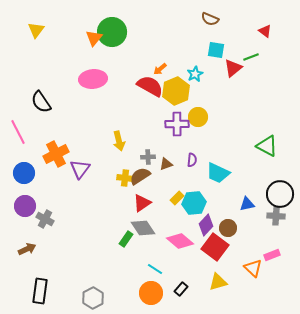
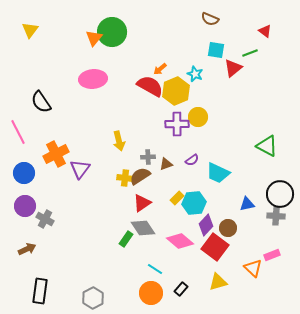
yellow triangle at (36, 30): moved 6 px left
green line at (251, 57): moved 1 px left, 4 px up
cyan star at (195, 74): rotated 21 degrees counterclockwise
purple semicircle at (192, 160): rotated 48 degrees clockwise
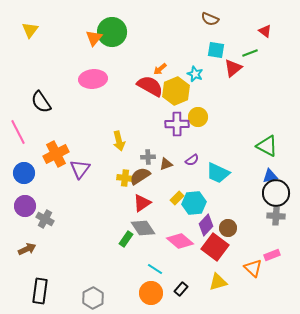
black circle at (280, 194): moved 4 px left, 1 px up
blue triangle at (247, 204): moved 23 px right, 28 px up
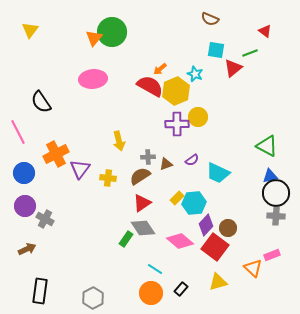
yellow cross at (125, 178): moved 17 px left
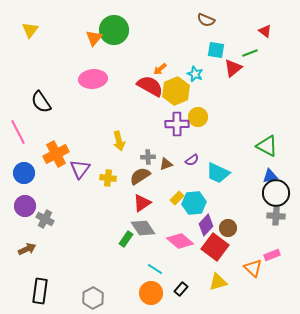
brown semicircle at (210, 19): moved 4 px left, 1 px down
green circle at (112, 32): moved 2 px right, 2 px up
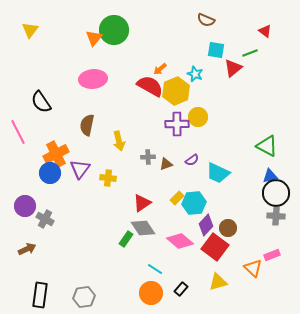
blue circle at (24, 173): moved 26 px right
brown semicircle at (140, 176): moved 53 px left, 51 px up; rotated 45 degrees counterclockwise
black rectangle at (40, 291): moved 4 px down
gray hexagon at (93, 298): moved 9 px left, 1 px up; rotated 20 degrees clockwise
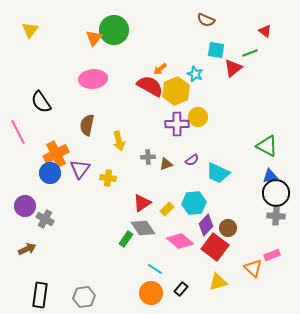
yellow rectangle at (177, 198): moved 10 px left, 11 px down
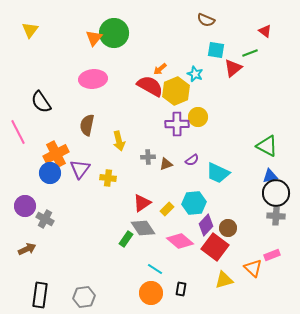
green circle at (114, 30): moved 3 px down
yellow triangle at (218, 282): moved 6 px right, 2 px up
black rectangle at (181, 289): rotated 32 degrees counterclockwise
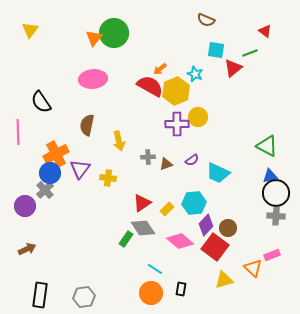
pink line at (18, 132): rotated 25 degrees clockwise
gray cross at (45, 219): moved 29 px up; rotated 18 degrees clockwise
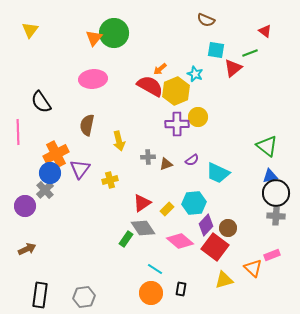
green triangle at (267, 146): rotated 10 degrees clockwise
yellow cross at (108, 178): moved 2 px right, 2 px down; rotated 21 degrees counterclockwise
